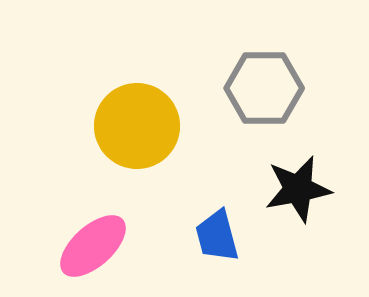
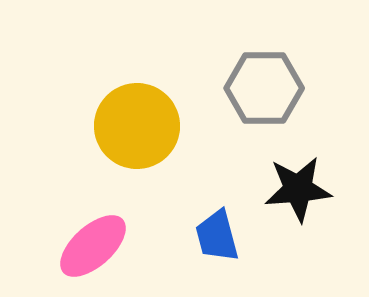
black star: rotated 6 degrees clockwise
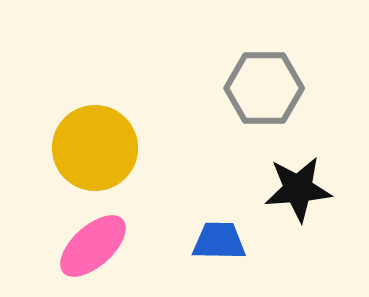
yellow circle: moved 42 px left, 22 px down
blue trapezoid: moved 2 px right, 5 px down; rotated 106 degrees clockwise
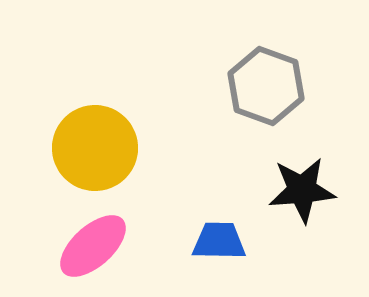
gray hexagon: moved 2 px right, 2 px up; rotated 20 degrees clockwise
black star: moved 4 px right, 1 px down
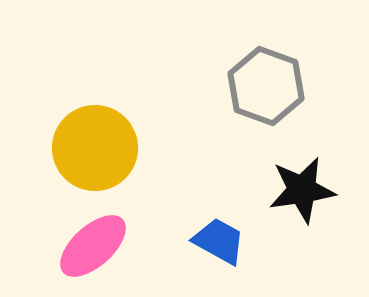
black star: rotated 4 degrees counterclockwise
blue trapezoid: rotated 28 degrees clockwise
